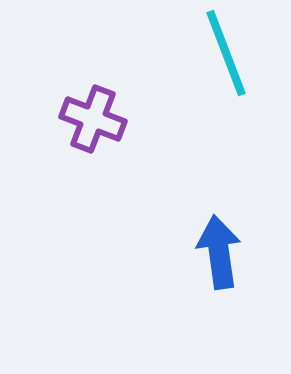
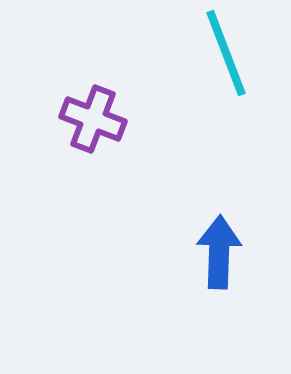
blue arrow: rotated 10 degrees clockwise
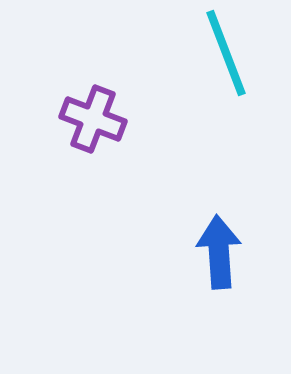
blue arrow: rotated 6 degrees counterclockwise
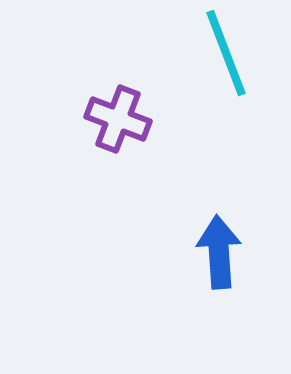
purple cross: moved 25 px right
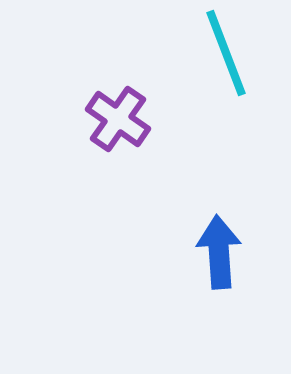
purple cross: rotated 14 degrees clockwise
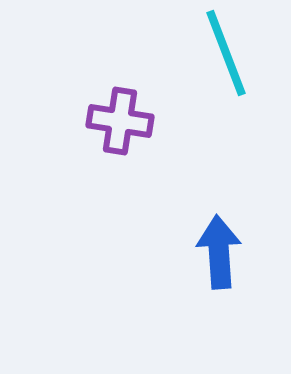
purple cross: moved 2 px right, 2 px down; rotated 26 degrees counterclockwise
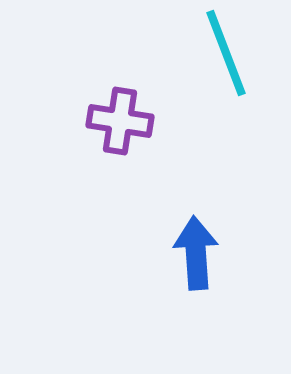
blue arrow: moved 23 px left, 1 px down
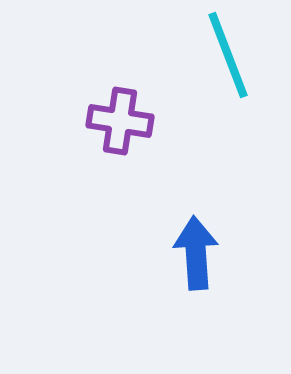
cyan line: moved 2 px right, 2 px down
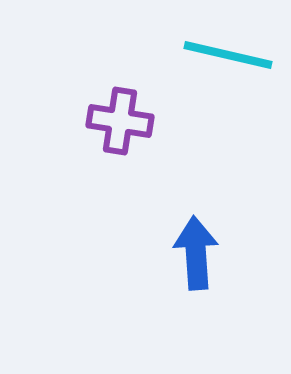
cyan line: rotated 56 degrees counterclockwise
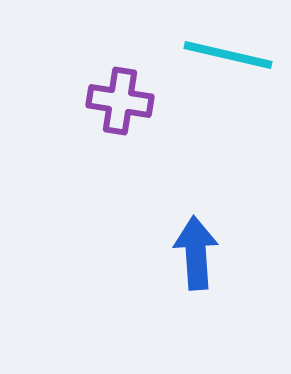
purple cross: moved 20 px up
